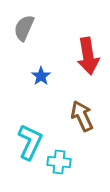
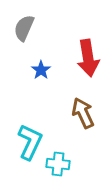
red arrow: moved 2 px down
blue star: moved 6 px up
brown arrow: moved 1 px right, 3 px up
cyan cross: moved 1 px left, 2 px down
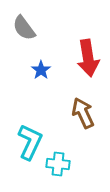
gray semicircle: rotated 60 degrees counterclockwise
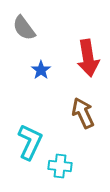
cyan cross: moved 2 px right, 2 px down
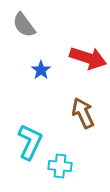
gray semicircle: moved 3 px up
red arrow: rotated 63 degrees counterclockwise
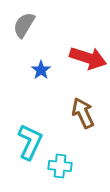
gray semicircle: rotated 68 degrees clockwise
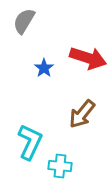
gray semicircle: moved 4 px up
blue star: moved 3 px right, 2 px up
brown arrow: moved 1 px left, 1 px down; rotated 116 degrees counterclockwise
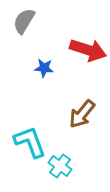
red arrow: moved 8 px up
blue star: rotated 30 degrees counterclockwise
cyan L-shape: rotated 45 degrees counterclockwise
cyan cross: rotated 30 degrees clockwise
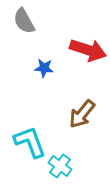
gray semicircle: rotated 60 degrees counterclockwise
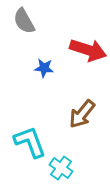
cyan cross: moved 1 px right, 2 px down
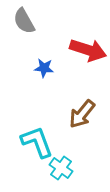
cyan L-shape: moved 7 px right
